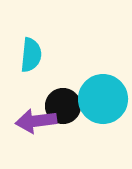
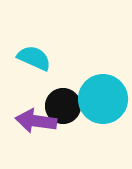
cyan semicircle: moved 3 px right, 3 px down; rotated 72 degrees counterclockwise
purple arrow: rotated 15 degrees clockwise
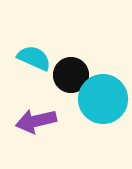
black circle: moved 8 px right, 31 px up
purple arrow: rotated 21 degrees counterclockwise
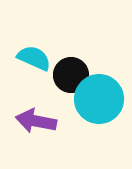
cyan circle: moved 4 px left
purple arrow: rotated 24 degrees clockwise
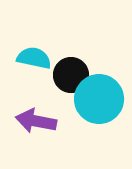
cyan semicircle: rotated 12 degrees counterclockwise
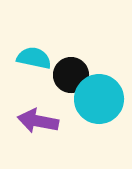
purple arrow: moved 2 px right
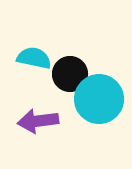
black circle: moved 1 px left, 1 px up
purple arrow: rotated 18 degrees counterclockwise
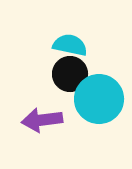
cyan semicircle: moved 36 px right, 13 px up
purple arrow: moved 4 px right, 1 px up
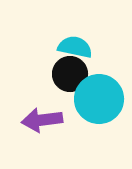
cyan semicircle: moved 5 px right, 2 px down
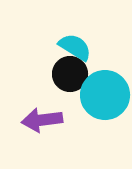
cyan semicircle: rotated 20 degrees clockwise
cyan circle: moved 6 px right, 4 px up
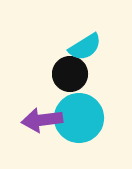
cyan semicircle: moved 10 px right; rotated 116 degrees clockwise
cyan circle: moved 26 px left, 23 px down
